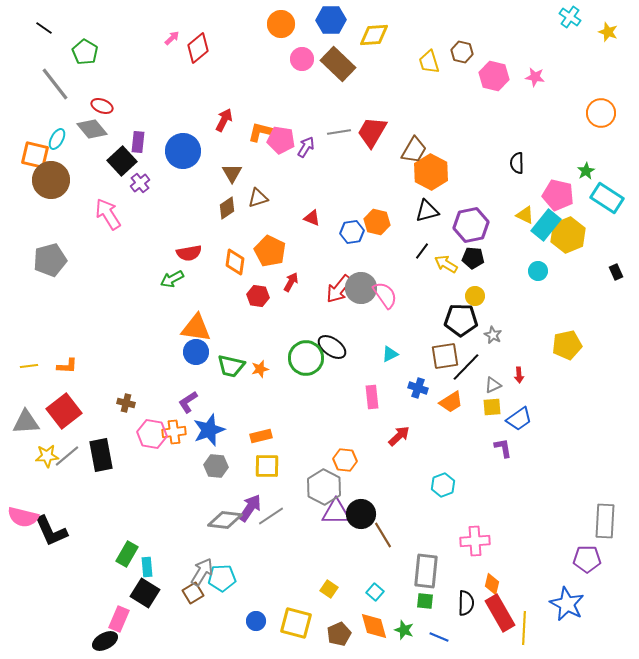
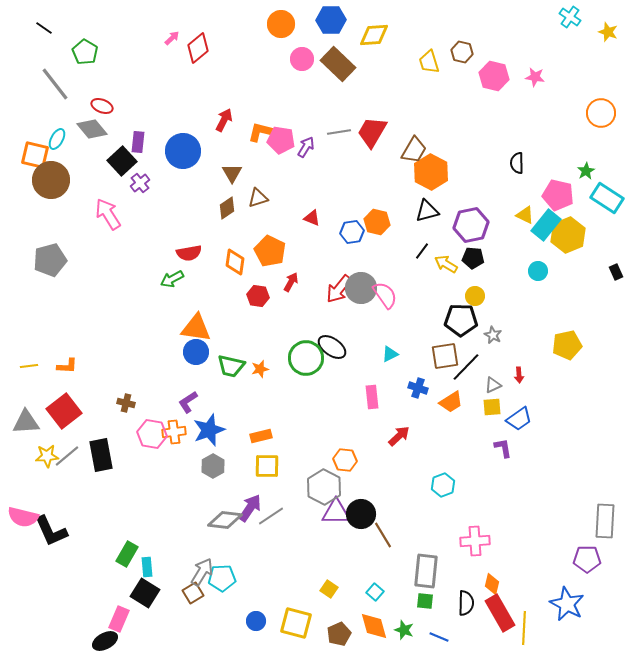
gray hexagon at (216, 466): moved 3 px left; rotated 25 degrees clockwise
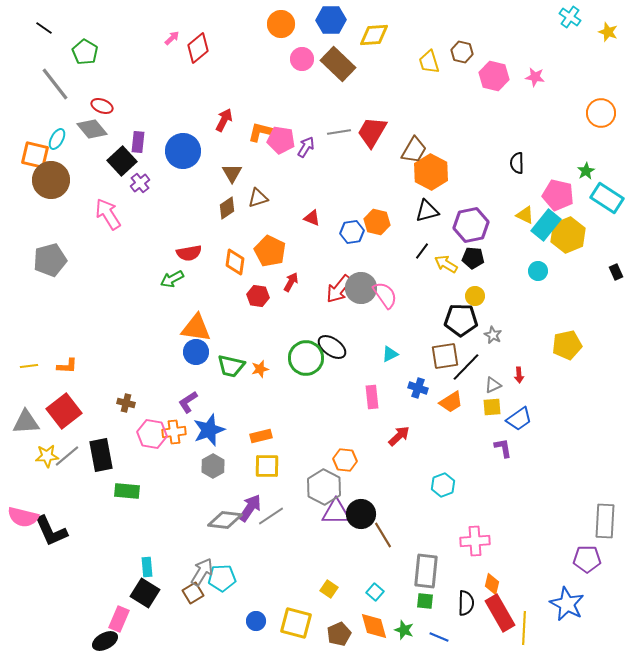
green rectangle at (127, 554): moved 63 px up; rotated 65 degrees clockwise
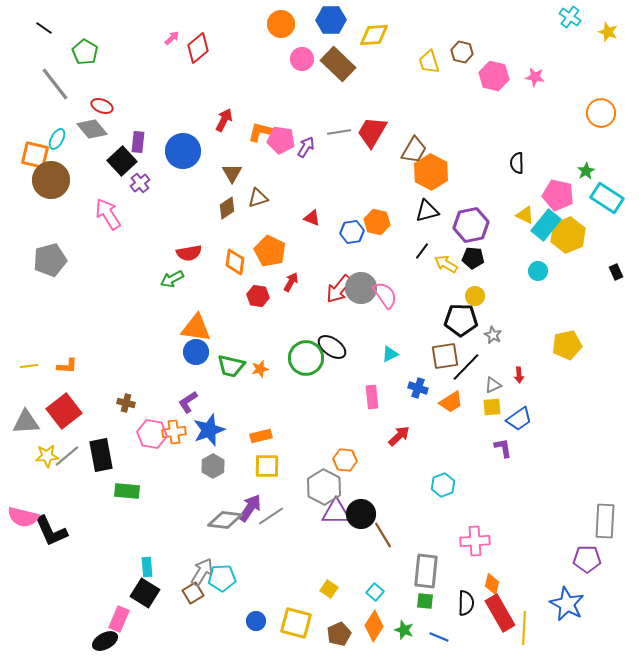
orange diamond at (374, 626): rotated 48 degrees clockwise
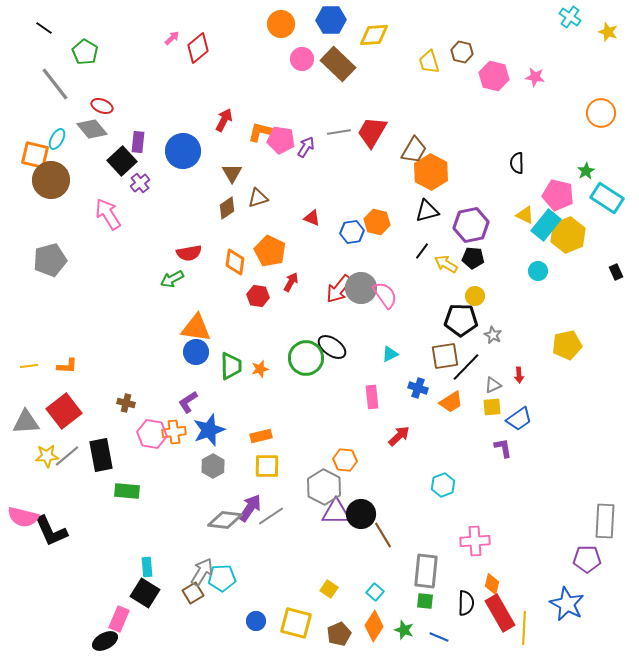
green trapezoid at (231, 366): rotated 104 degrees counterclockwise
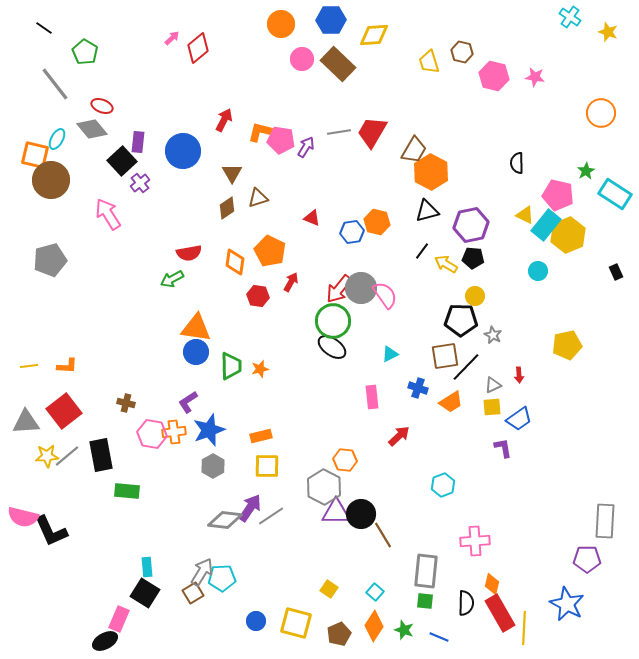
cyan rectangle at (607, 198): moved 8 px right, 4 px up
green circle at (306, 358): moved 27 px right, 37 px up
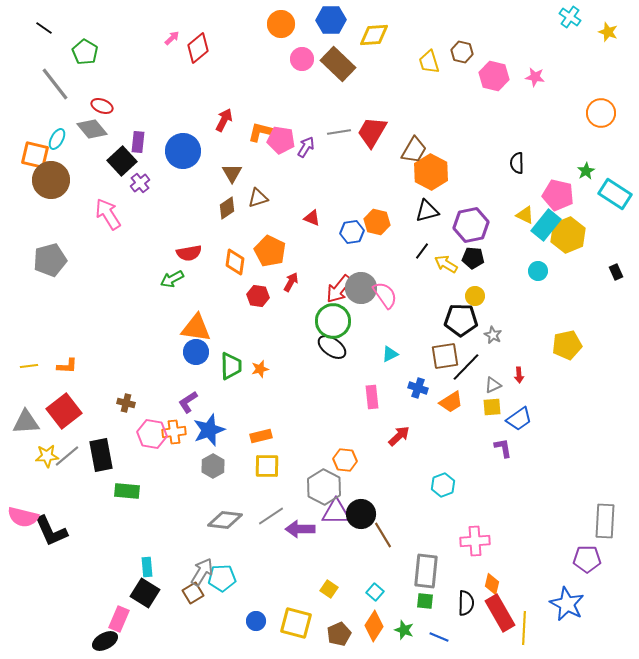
purple arrow at (250, 508): moved 50 px right, 21 px down; rotated 124 degrees counterclockwise
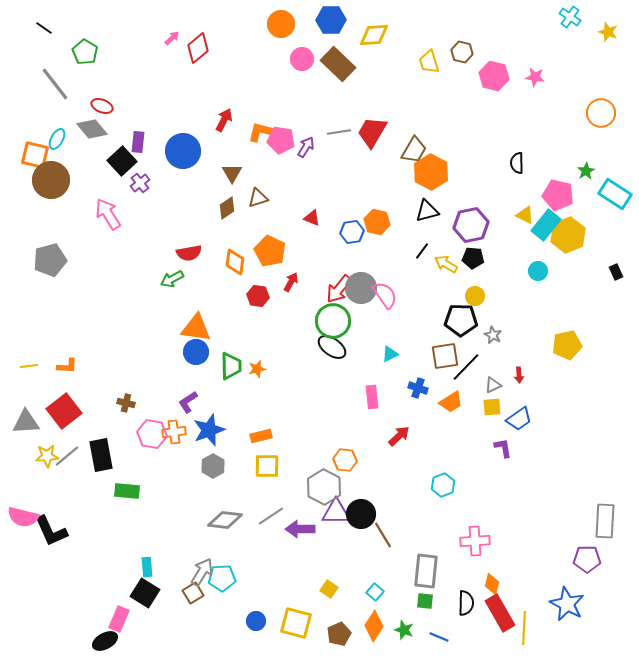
orange star at (260, 369): moved 3 px left
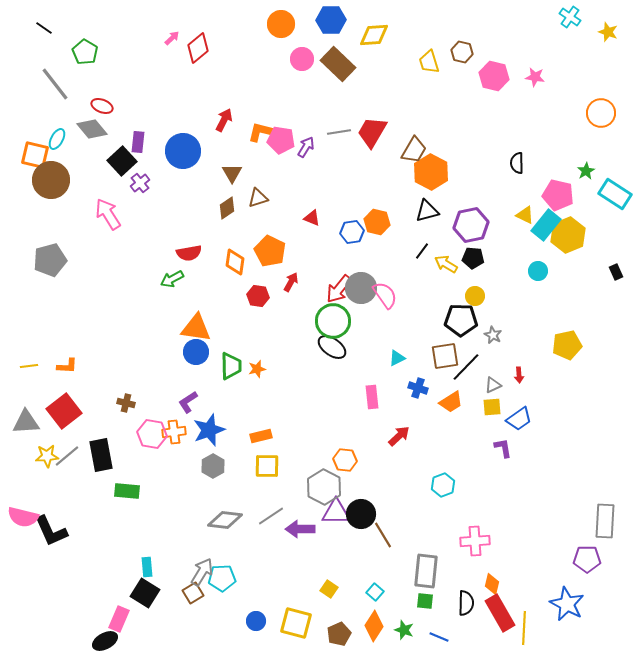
cyan triangle at (390, 354): moved 7 px right, 4 px down
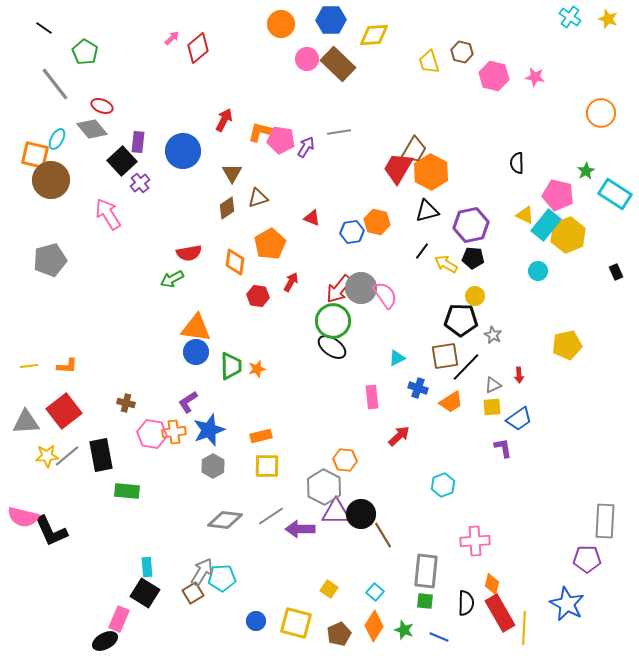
yellow star at (608, 32): moved 13 px up
pink circle at (302, 59): moved 5 px right
red trapezoid at (372, 132): moved 26 px right, 36 px down
orange pentagon at (270, 251): moved 7 px up; rotated 16 degrees clockwise
